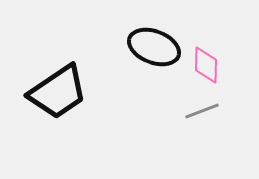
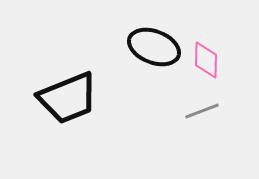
pink diamond: moved 5 px up
black trapezoid: moved 10 px right, 6 px down; rotated 12 degrees clockwise
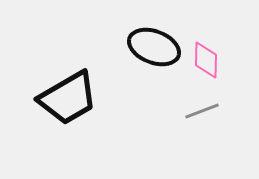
black trapezoid: rotated 8 degrees counterclockwise
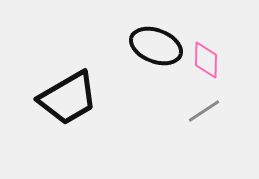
black ellipse: moved 2 px right, 1 px up
gray line: moved 2 px right; rotated 12 degrees counterclockwise
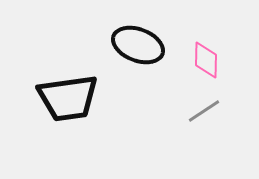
black ellipse: moved 18 px left, 1 px up
black trapezoid: rotated 22 degrees clockwise
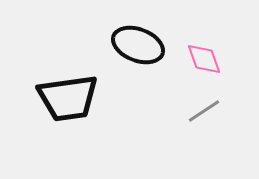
pink diamond: moved 2 px left, 1 px up; rotated 21 degrees counterclockwise
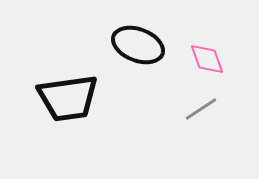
pink diamond: moved 3 px right
gray line: moved 3 px left, 2 px up
